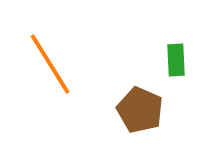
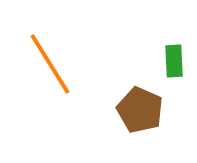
green rectangle: moved 2 px left, 1 px down
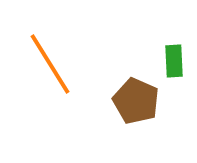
brown pentagon: moved 4 px left, 9 px up
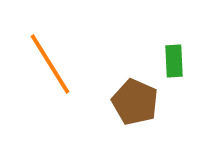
brown pentagon: moved 1 px left, 1 px down
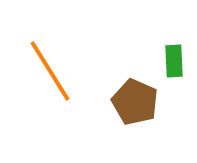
orange line: moved 7 px down
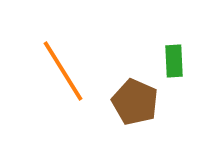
orange line: moved 13 px right
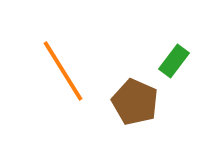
green rectangle: rotated 40 degrees clockwise
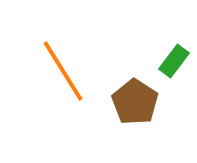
brown pentagon: rotated 9 degrees clockwise
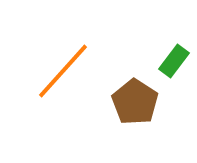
orange line: rotated 74 degrees clockwise
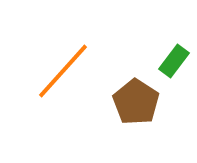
brown pentagon: moved 1 px right
